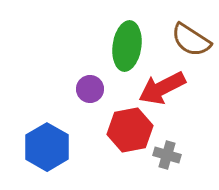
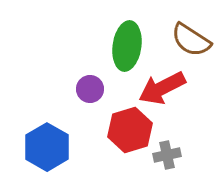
red hexagon: rotated 6 degrees counterclockwise
gray cross: rotated 28 degrees counterclockwise
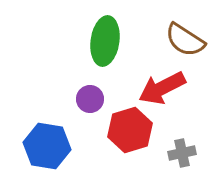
brown semicircle: moved 6 px left
green ellipse: moved 22 px left, 5 px up
purple circle: moved 10 px down
blue hexagon: moved 1 px up; rotated 21 degrees counterclockwise
gray cross: moved 15 px right, 2 px up
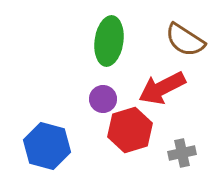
green ellipse: moved 4 px right
purple circle: moved 13 px right
blue hexagon: rotated 6 degrees clockwise
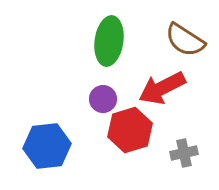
blue hexagon: rotated 21 degrees counterclockwise
gray cross: moved 2 px right
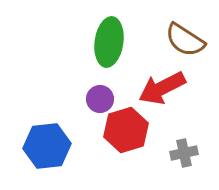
green ellipse: moved 1 px down
purple circle: moved 3 px left
red hexagon: moved 4 px left
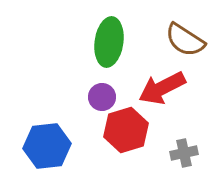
purple circle: moved 2 px right, 2 px up
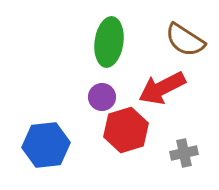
blue hexagon: moved 1 px left, 1 px up
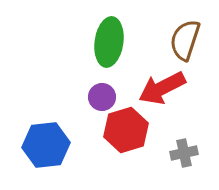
brown semicircle: rotated 75 degrees clockwise
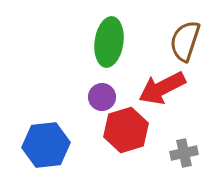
brown semicircle: moved 1 px down
